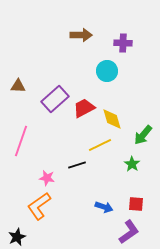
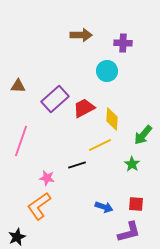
yellow diamond: rotated 20 degrees clockwise
purple L-shape: rotated 20 degrees clockwise
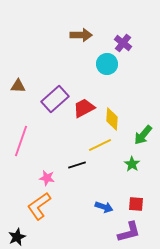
purple cross: rotated 36 degrees clockwise
cyan circle: moved 7 px up
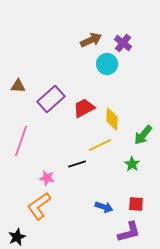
brown arrow: moved 10 px right, 5 px down; rotated 25 degrees counterclockwise
purple rectangle: moved 4 px left
black line: moved 1 px up
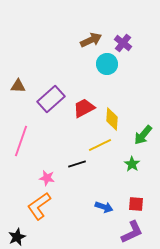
purple L-shape: moved 3 px right; rotated 10 degrees counterclockwise
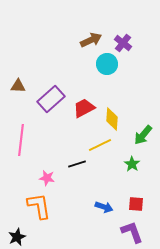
pink line: moved 1 px up; rotated 12 degrees counterclockwise
orange L-shape: rotated 116 degrees clockwise
purple L-shape: rotated 85 degrees counterclockwise
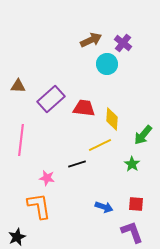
red trapezoid: rotated 35 degrees clockwise
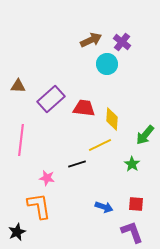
purple cross: moved 1 px left, 1 px up
green arrow: moved 2 px right
black star: moved 5 px up
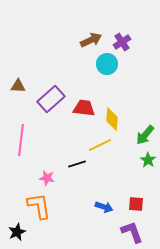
purple cross: rotated 18 degrees clockwise
green star: moved 16 px right, 4 px up
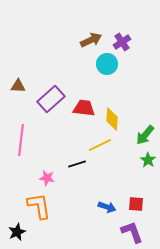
blue arrow: moved 3 px right
